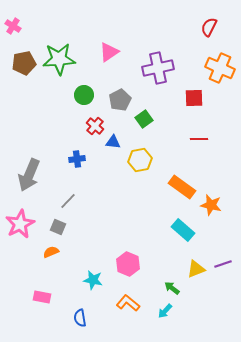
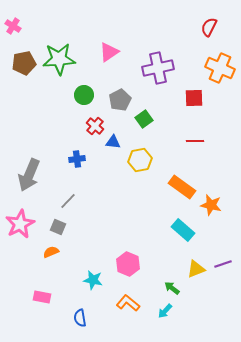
red line: moved 4 px left, 2 px down
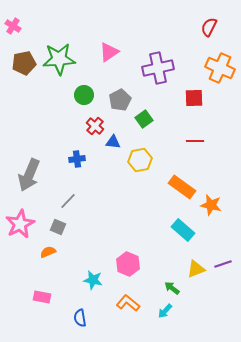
orange semicircle: moved 3 px left
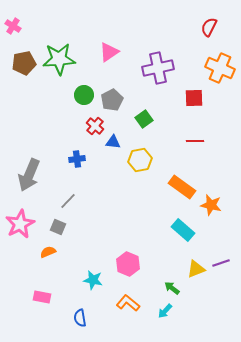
gray pentagon: moved 8 px left
purple line: moved 2 px left, 1 px up
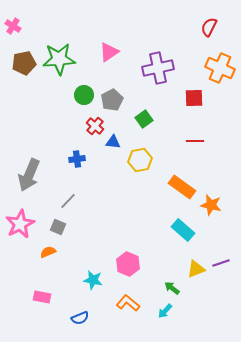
blue semicircle: rotated 102 degrees counterclockwise
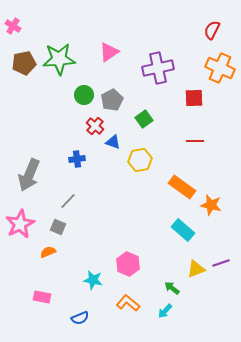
red semicircle: moved 3 px right, 3 px down
blue triangle: rotated 14 degrees clockwise
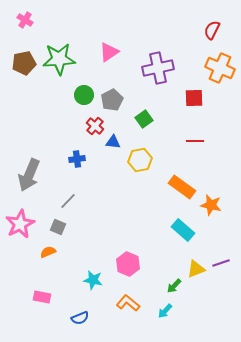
pink cross: moved 12 px right, 6 px up
blue triangle: rotated 14 degrees counterclockwise
green arrow: moved 2 px right, 2 px up; rotated 84 degrees counterclockwise
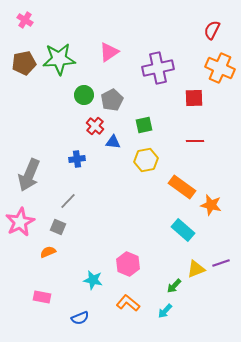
green square: moved 6 px down; rotated 24 degrees clockwise
yellow hexagon: moved 6 px right
pink star: moved 2 px up
